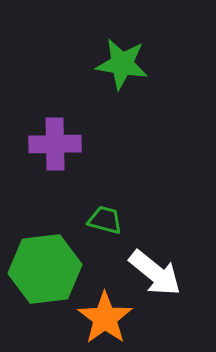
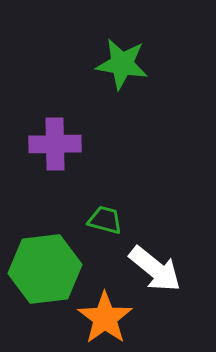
white arrow: moved 4 px up
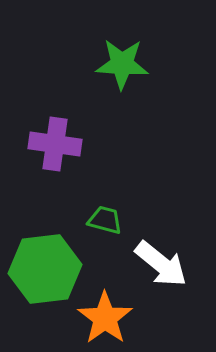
green star: rotated 6 degrees counterclockwise
purple cross: rotated 9 degrees clockwise
white arrow: moved 6 px right, 5 px up
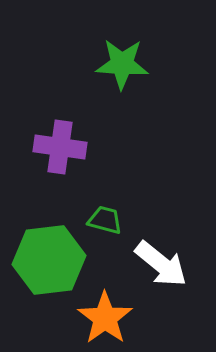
purple cross: moved 5 px right, 3 px down
green hexagon: moved 4 px right, 9 px up
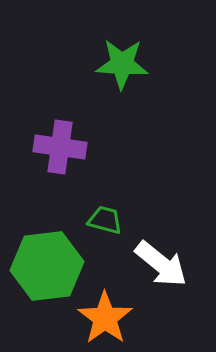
green hexagon: moved 2 px left, 6 px down
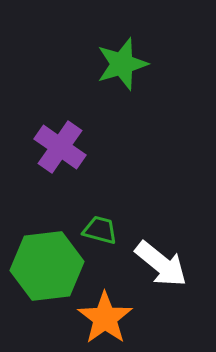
green star: rotated 20 degrees counterclockwise
purple cross: rotated 27 degrees clockwise
green trapezoid: moved 5 px left, 10 px down
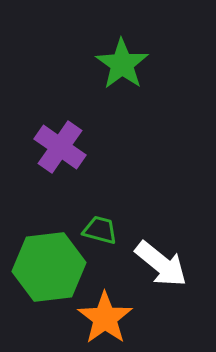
green star: rotated 20 degrees counterclockwise
green hexagon: moved 2 px right, 1 px down
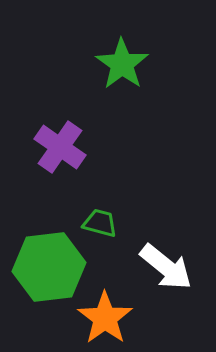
green trapezoid: moved 7 px up
white arrow: moved 5 px right, 3 px down
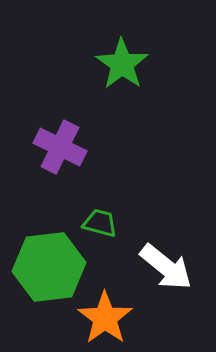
purple cross: rotated 9 degrees counterclockwise
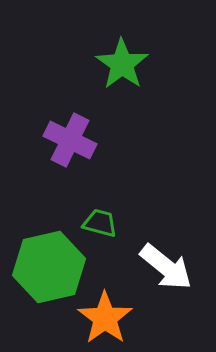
purple cross: moved 10 px right, 7 px up
green hexagon: rotated 6 degrees counterclockwise
